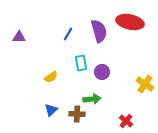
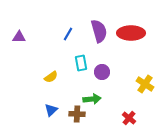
red ellipse: moved 1 px right, 11 px down; rotated 12 degrees counterclockwise
red cross: moved 3 px right, 3 px up
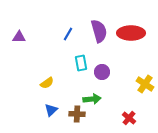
yellow semicircle: moved 4 px left, 6 px down
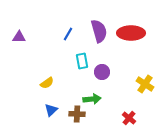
cyan rectangle: moved 1 px right, 2 px up
